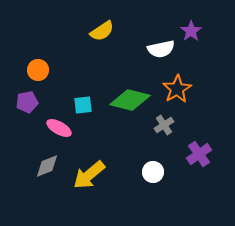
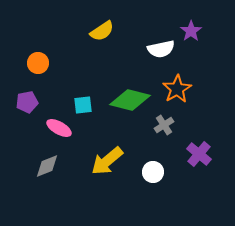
orange circle: moved 7 px up
purple cross: rotated 15 degrees counterclockwise
yellow arrow: moved 18 px right, 14 px up
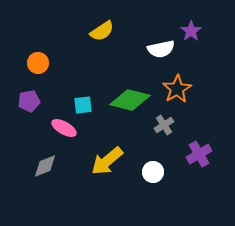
purple pentagon: moved 2 px right, 1 px up
pink ellipse: moved 5 px right
purple cross: rotated 20 degrees clockwise
gray diamond: moved 2 px left
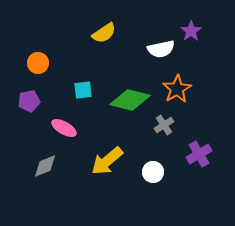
yellow semicircle: moved 2 px right, 2 px down
cyan square: moved 15 px up
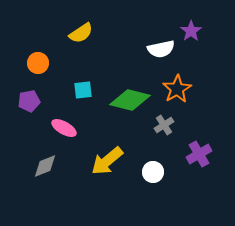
yellow semicircle: moved 23 px left
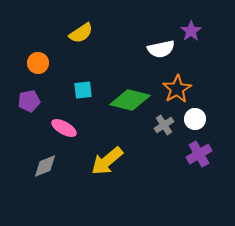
white circle: moved 42 px right, 53 px up
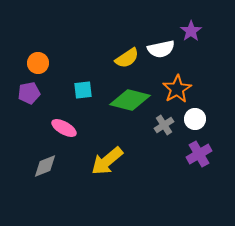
yellow semicircle: moved 46 px right, 25 px down
purple pentagon: moved 8 px up
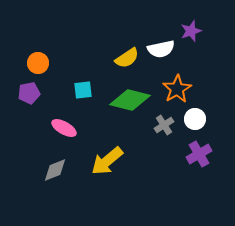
purple star: rotated 15 degrees clockwise
gray diamond: moved 10 px right, 4 px down
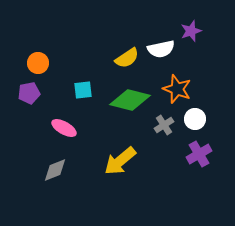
orange star: rotated 20 degrees counterclockwise
yellow arrow: moved 13 px right
